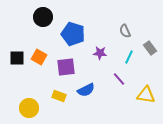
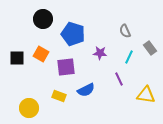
black circle: moved 2 px down
orange square: moved 2 px right, 3 px up
purple line: rotated 16 degrees clockwise
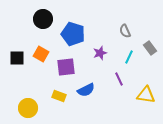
purple star: rotated 24 degrees counterclockwise
yellow circle: moved 1 px left
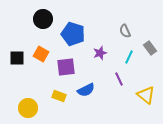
yellow triangle: rotated 30 degrees clockwise
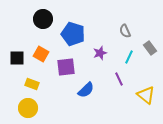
blue semicircle: rotated 18 degrees counterclockwise
yellow rectangle: moved 27 px left, 12 px up
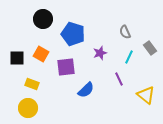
gray semicircle: moved 1 px down
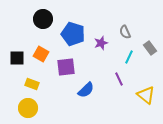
purple star: moved 1 px right, 10 px up
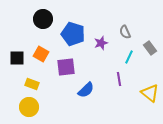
purple line: rotated 16 degrees clockwise
yellow triangle: moved 4 px right, 2 px up
yellow circle: moved 1 px right, 1 px up
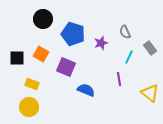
purple square: rotated 30 degrees clockwise
blue semicircle: rotated 114 degrees counterclockwise
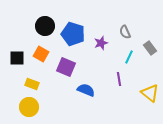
black circle: moved 2 px right, 7 px down
